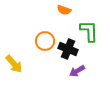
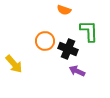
purple arrow: rotated 56 degrees clockwise
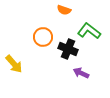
green L-shape: rotated 50 degrees counterclockwise
orange circle: moved 2 px left, 4 px up
purple arrow: moved 4 px right, 2 px down
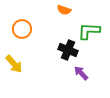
green L-shape: rotated 35 degrees counterclockwise
orange circle: moved 21 px left, 8 px up
black cross: moved 1 px down
purple arrow: rotated 21 degrees clockwise
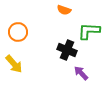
orange circle: moved 4 px left, 3 px down
black cross: moved 1 px left
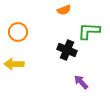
orange semicircle: rotated 40 degrees counterclockwise
yellow arrow: rotated 132 degrees clockwise
purple arrow: moved 9 px down
